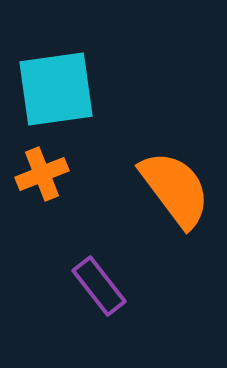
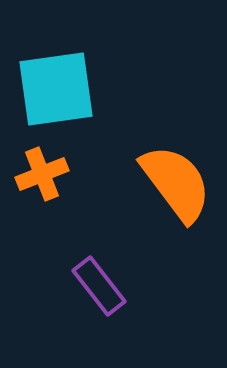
orange semicircle: moved 1 px right, 6 px up
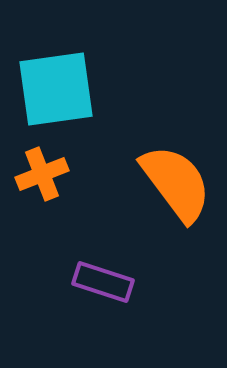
purple rectangle: moved 4 px right, 4 px up; rotated 34 degrees counterclockwise
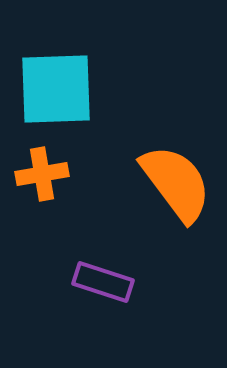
cyan square: rotated 6 degrees clockwise
orange cross: rotated 12 degrees clockwise
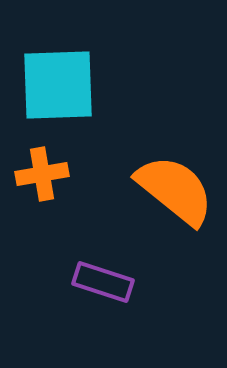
cyan square: moved 2 px right, 4 px up
orange semicircle: moved 1 px left, 7 px down; rotated 14 degrees counterclockwise
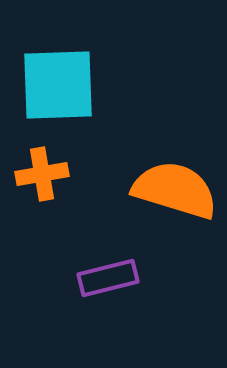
orange semicircle: rotated 22 degrees counterclockwise
purple rectangle: moved 5 px right, 4 px up; rotated 32 degrees counterclockwise
